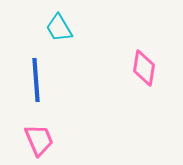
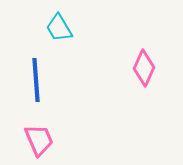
pink diamond: rotated 15 degrees clockwise
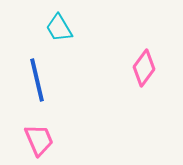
pink diamond: rotated 12 degrees clockwise
blue line: moved 1 px right; rotated 9 degrees counterclockwise
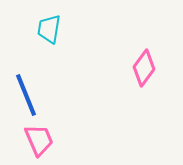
cyan trapezoid: moved 10 px left, 1 px down; rotated 40 degrees clockwise
blue line: moved 11 px left, 15 px down; rotated 9 degrees counterclockwise
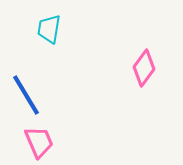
blue line: rotated 9 degrees counterclockwise
pink trapezoid: moved 2 px down
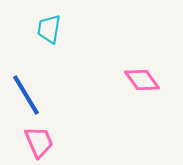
pink diamond: moved 2 px left, 12 px down; rotated 72 degrees counterclockwise
